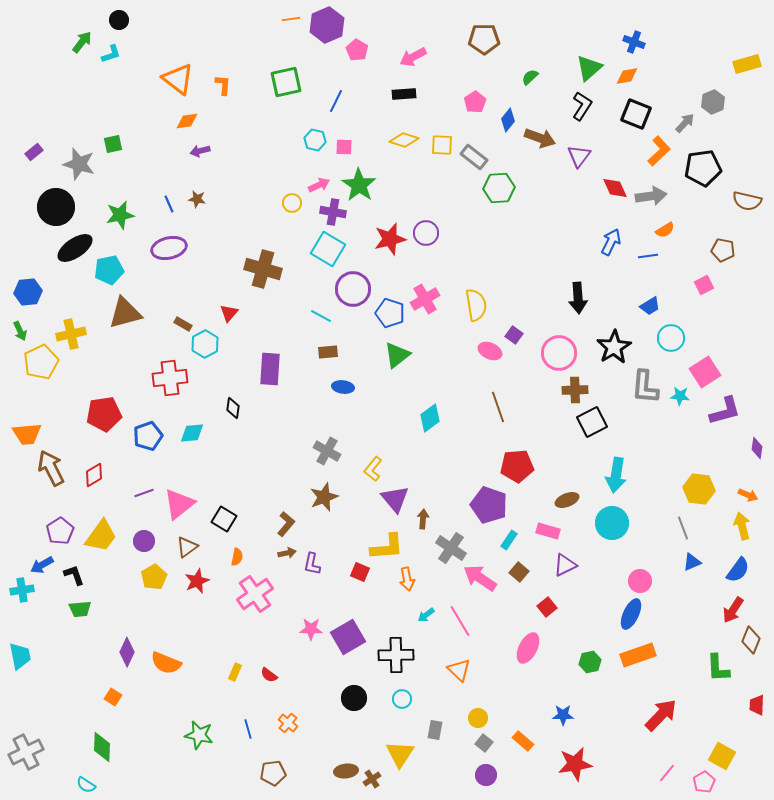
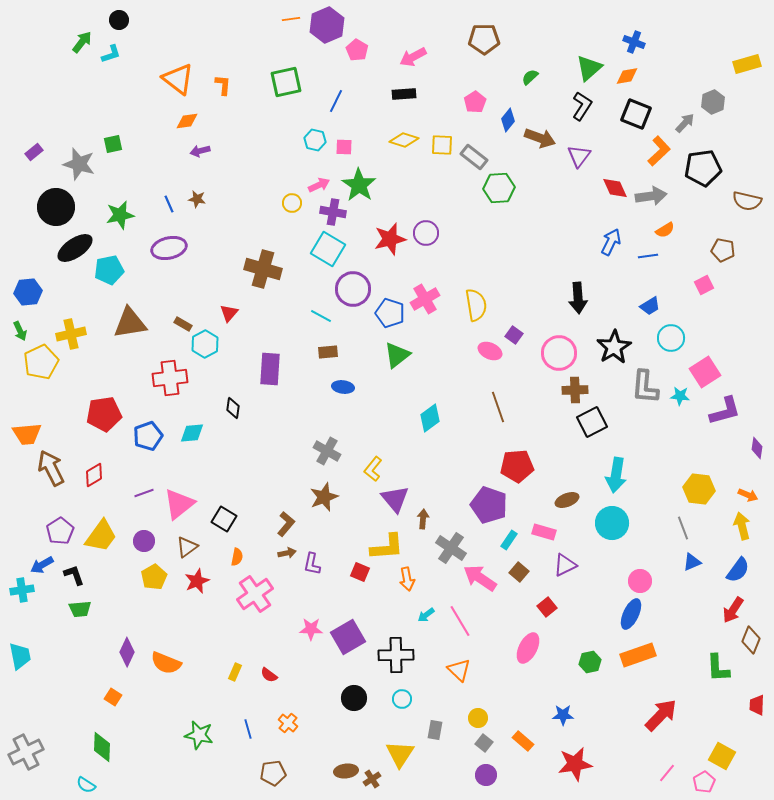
brown triangle at (125, 313): moved 5 px right, 10 px down; rotated 6 degrees clockwise
pink rectangle at (548, 531): moved 4 px left, 1 px down
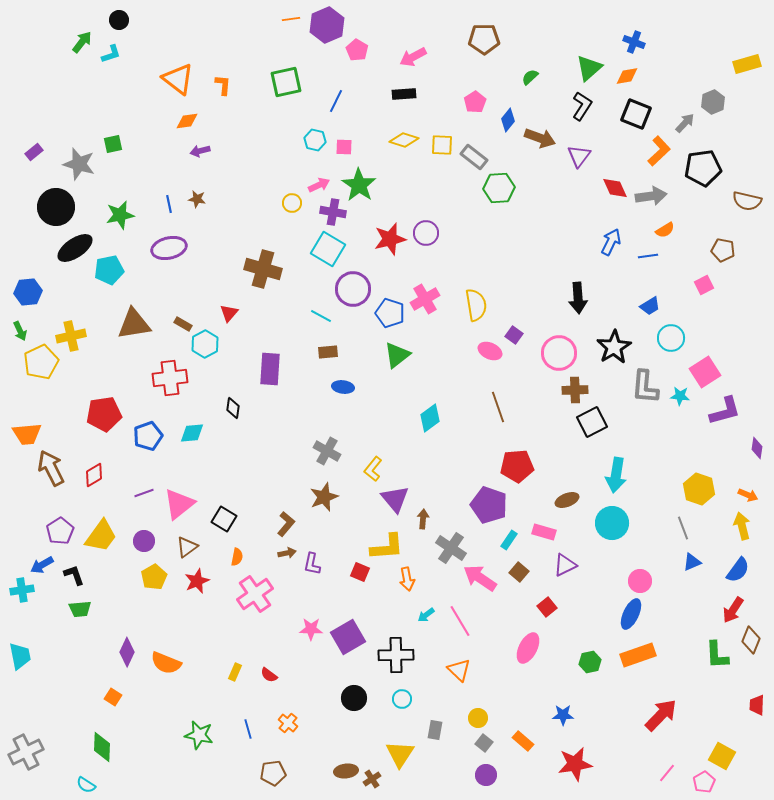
blue line at (169, 204): rotated 12 degrees clockwise
brown triangle at (130, 323): moved 4 px right, 1 px down
yellow cross at (71, 334): moved 2 px down
yellow hexagon at (699, 489): rotated 12 degrees clockwise
green L-shape at (718, 668): moved 1 px left, 13 px up
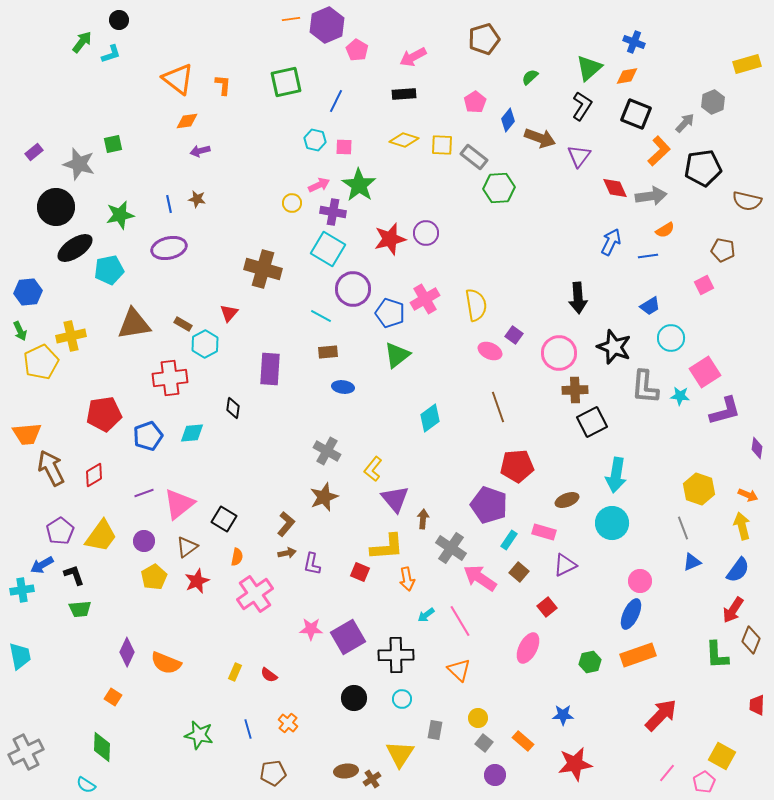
brown pentagon at (484, 39): rotated 16 degrees counterclockwise
black star at (614, 347): rotated 20 degrees counterclockwise
purple circle at (486, 775): moved 9 px right
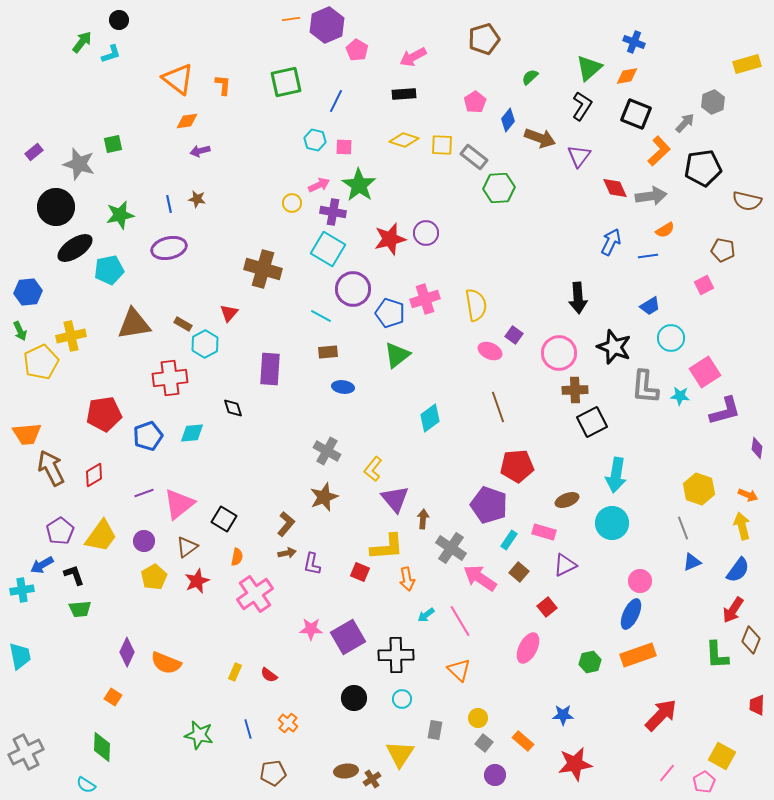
pink cross at (425, 299): rotated 12 degrees clockwise
black diamond at (233, 408): rotated 25 degrees counterclockwise
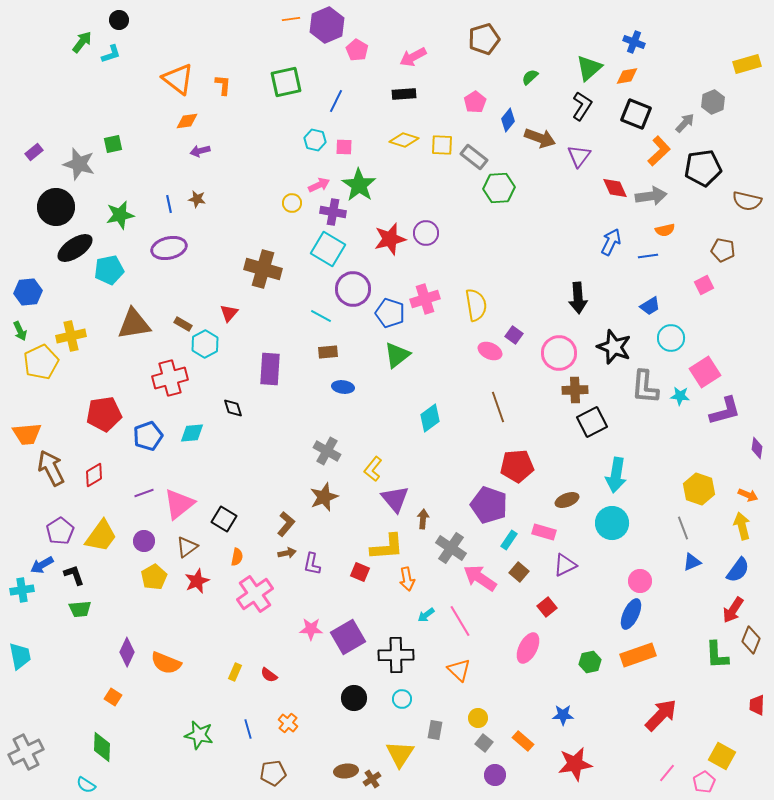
orange semicircle at (665, 230): rotated 18 degrees clockwise
red cross at (170, 378): rotated 8 degrees counterclockwise
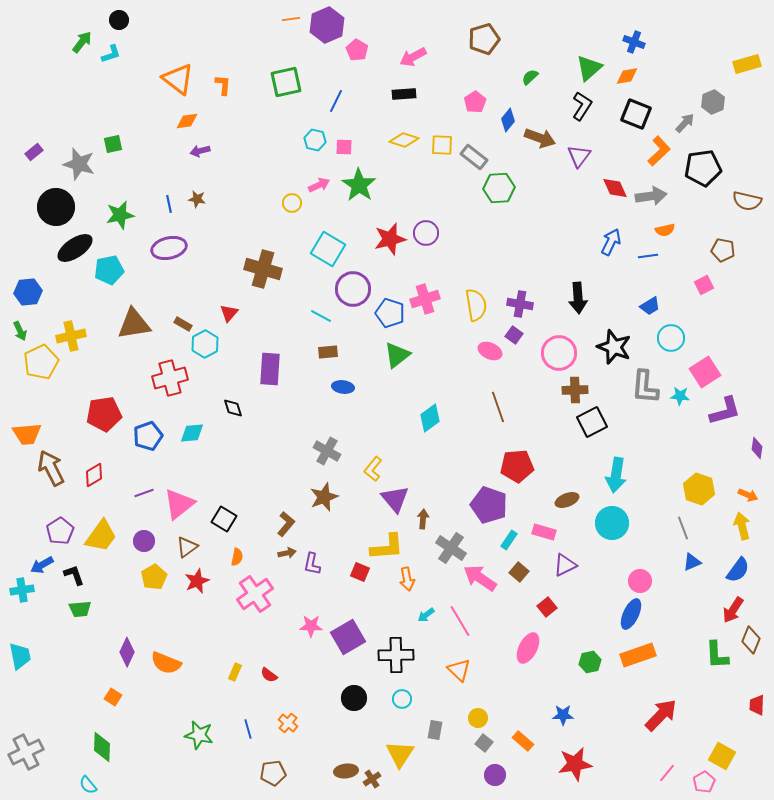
purple cross at (333, 212): moved 187 px right, 92 px down
pink star at (311, 629): moved 3 px up
cyan semicircle at (86, 785): moved 2 px right; rotated 18 degrees clockwise
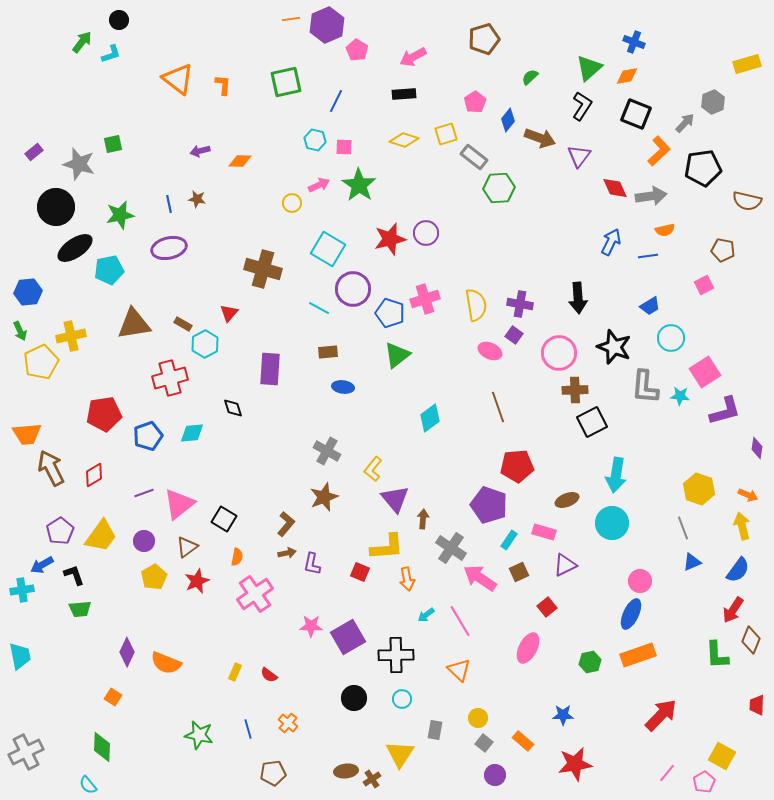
orange diamond at (187, 121): moved 53 px right, 40 px down; rotated 10 degrees clockwise
yellow square at (442, 145): moved 4 px right, 11 px up; rotated 20 degrees counterclockwise
cyan line at (321, 316): moved 2 px left, 8 px up
brown square at (519, 572): rotated 24 degrees clockwise
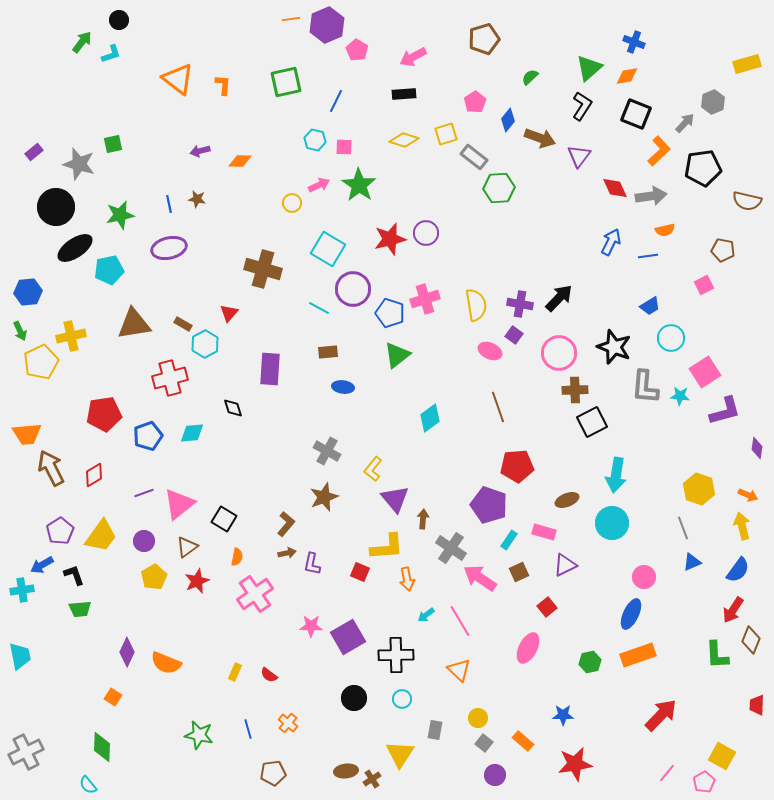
black arrow at (578, 298): moved 19 px left; rotated 132 degrees counterclockwise
pink circle at (640, 581): moved 4 px right, 4 px up
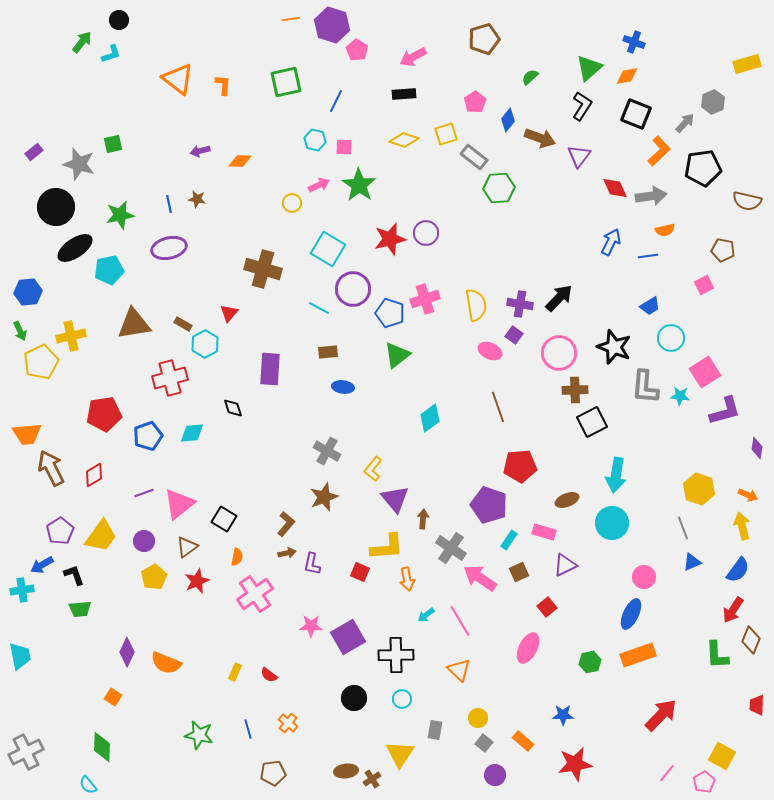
purple hexagon at (327, 25): moved 5 px right; rotated 20 degrees counterclockwise
red pentagon at (517, 466): moved 3 px right
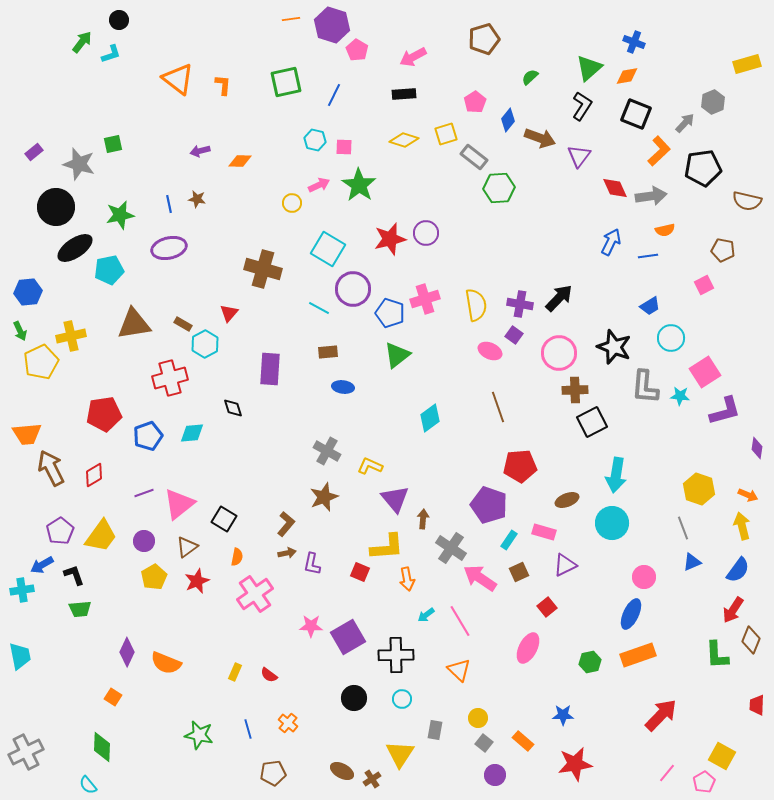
blue line at (336, 101): moved 2 px left, 6 px up
yellow L-shape at (373, 469): moved 3 px left, 3 px up; rotated 75 degrees clockwise
brown ellipse at (346, 771): moved 4 px left; rotated 35 degrees clockwise
